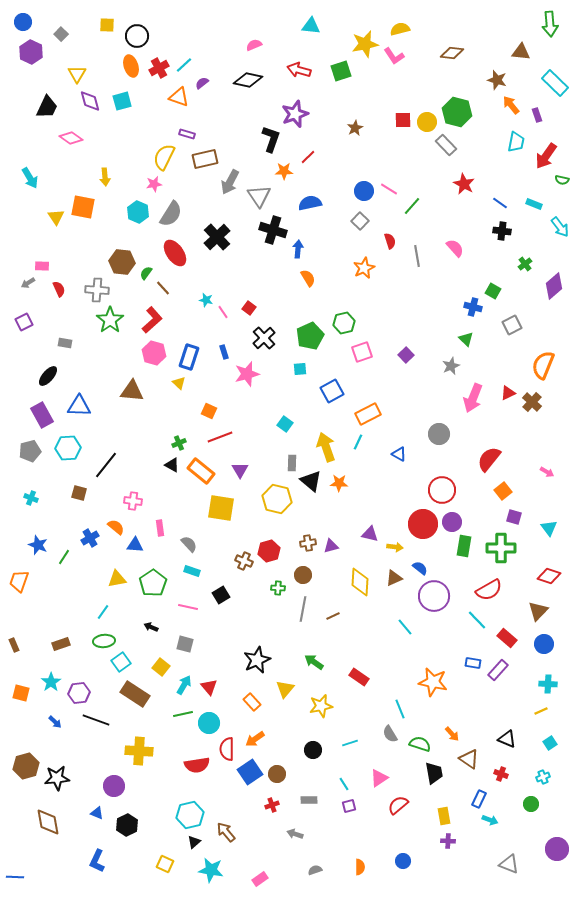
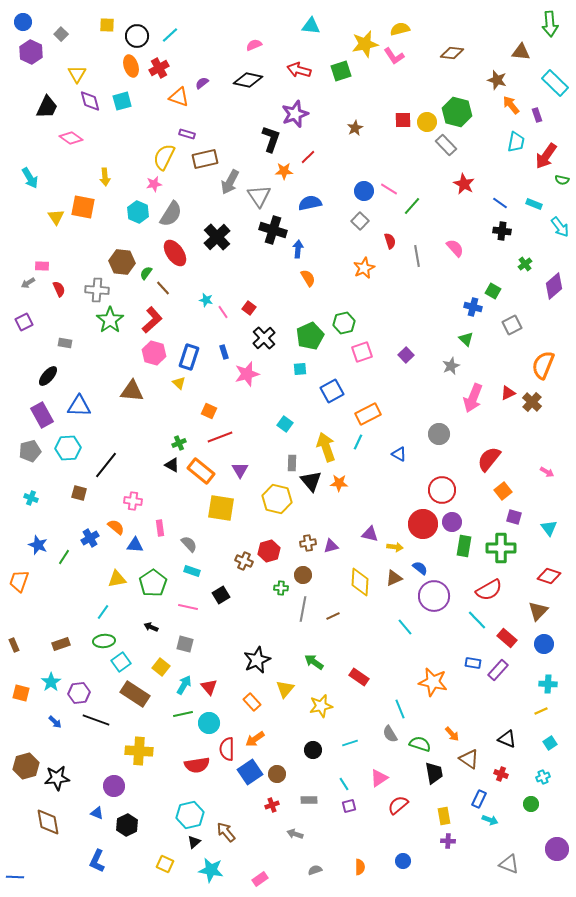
cyan line at (184, 65): moved 14 px left, 30 px up
black triangle at (311, 481): rotated 10 degrees clockwise
green cross at (278, 588): moved 3 px right
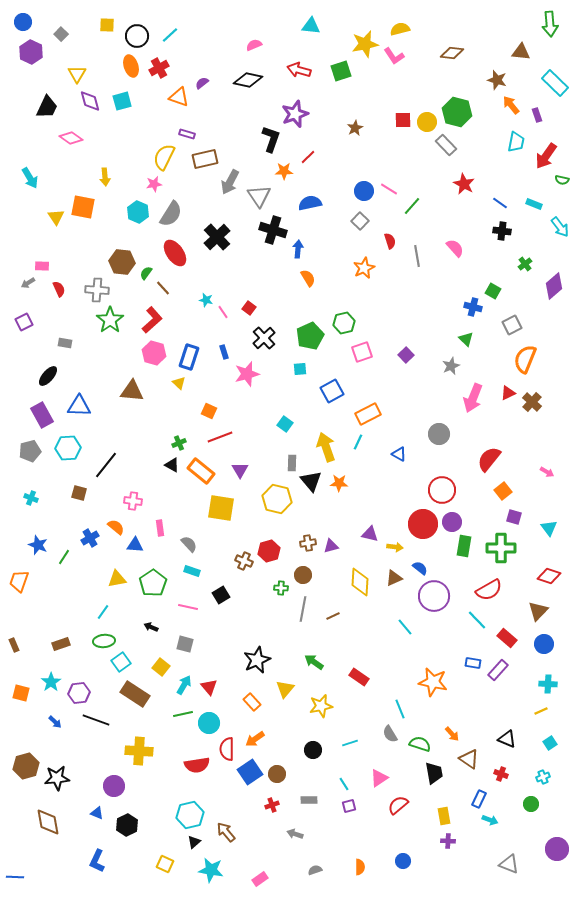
orange semicircle at (543, 365): moved 18 px left, 6 px up
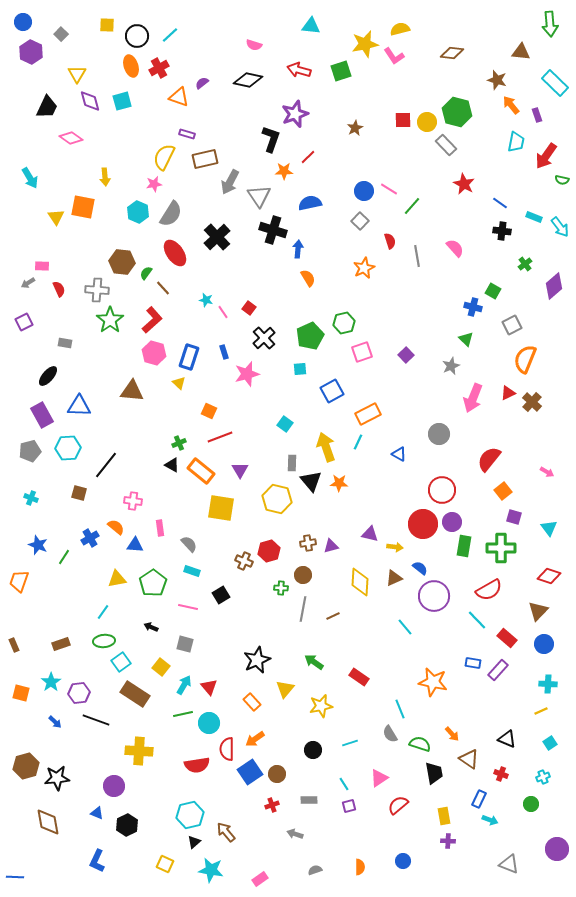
pink semicircle at (254, 45): rotated 140 degrees counterclockwise
cyan rectangle at (534, 204): moved 13 px down
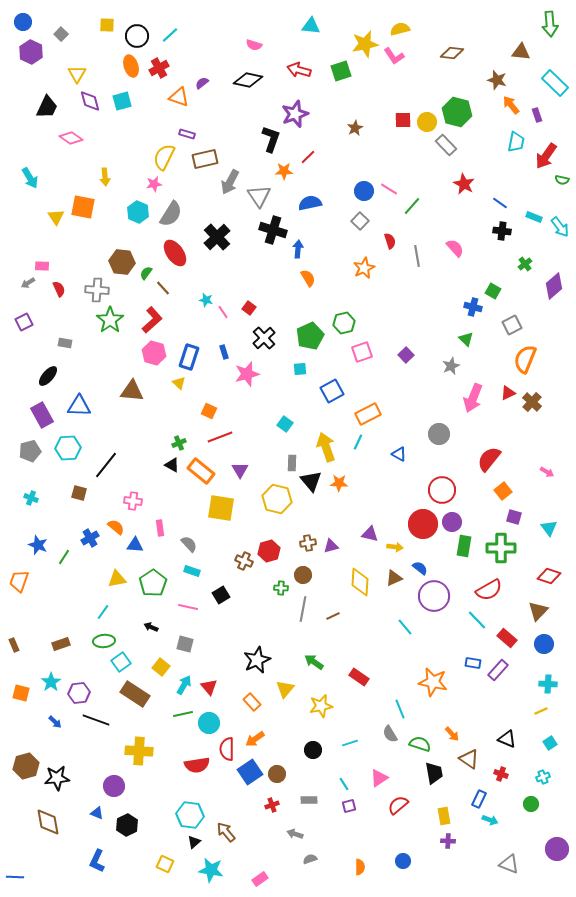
cyan hexagon at (190, 815): rotated 20 degrees clockwise
gray semicircle at (315, 870): moved 5 px left, 11 px up
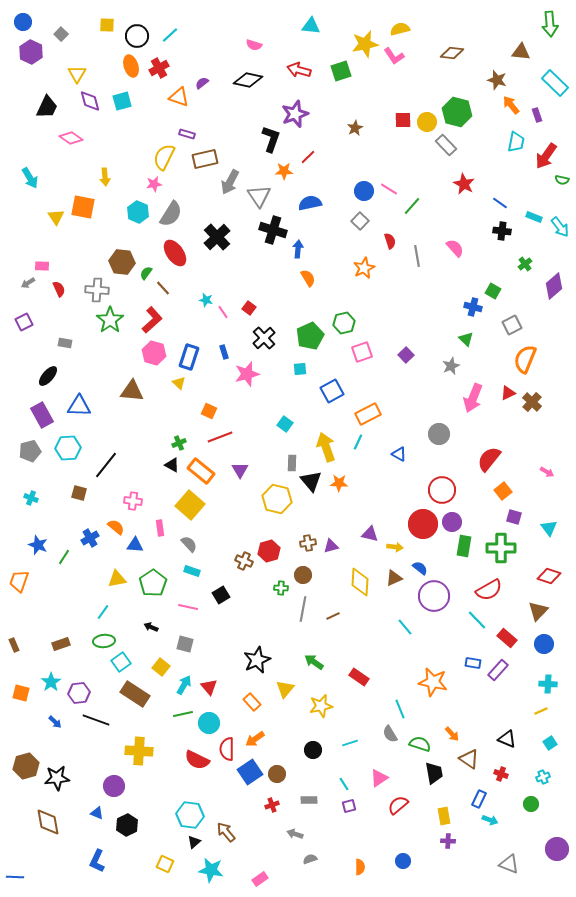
yellow square at (221, 508): moved 31 px left, 3 px up; rotated 32 degrees clockwise
red semicircle at (197, 765): moved 5 px up; rotated 35 degrees clockwise
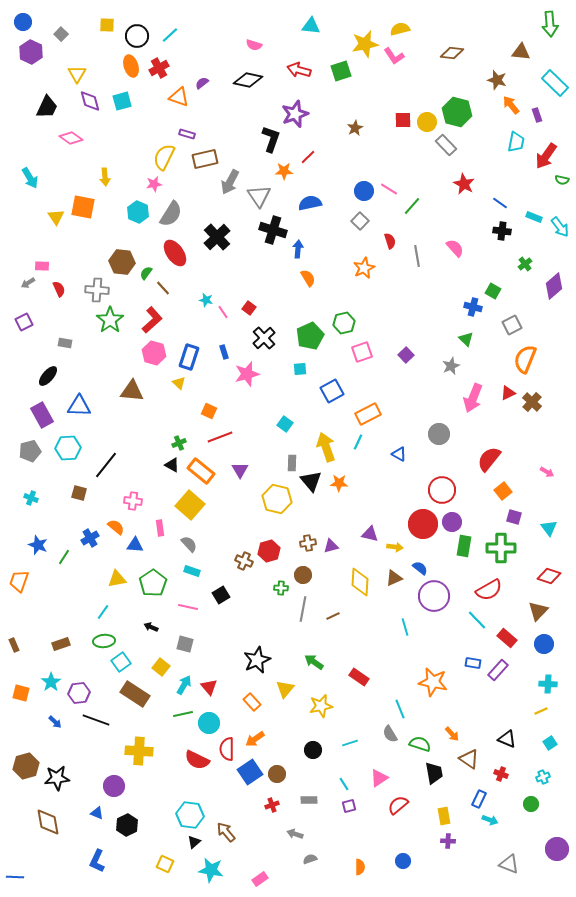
cyan line at (405, 627): rotated 24 degrees clockwise
